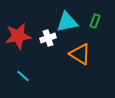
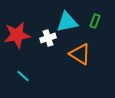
red star: moved 1 px left, 1 px up
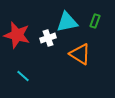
red star: rotated 24 degrees clockwise
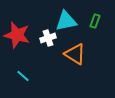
cyan triangle: moved 1 px left, 1 px up
orange triangle: moved 5 px left
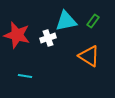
green rectangle: moved 2 px left; rotated 16 degrees clockwise
orange triangle: moved 14 px right, 2 px down
cyan line: moved 2 px right; rotated 32 degrees counterclockwise
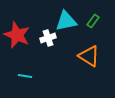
red star: rotated 8 degrees clockwise
